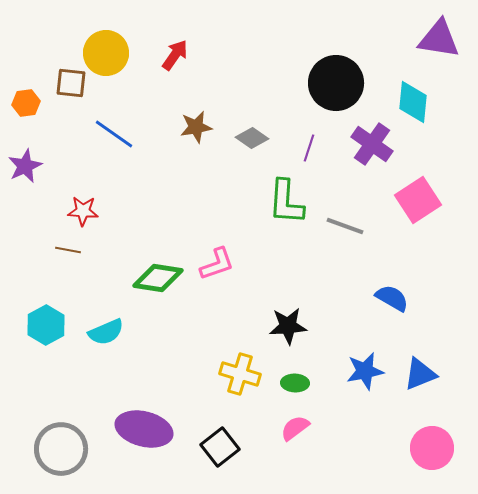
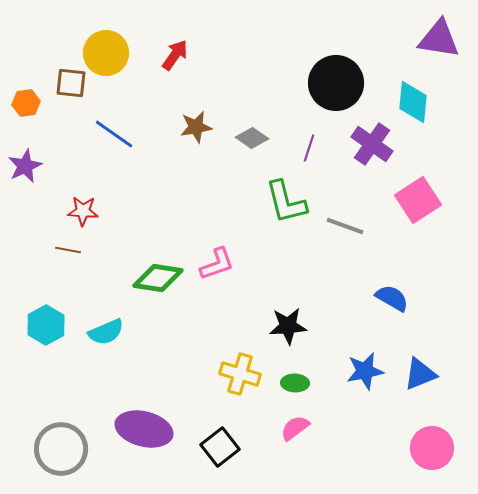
green L-shape: rotated 18 degrees counterclockwise
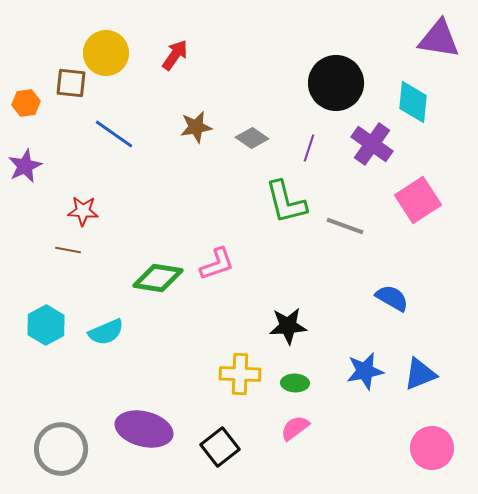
yellow cross: rotated 15 degrees counterclockwise
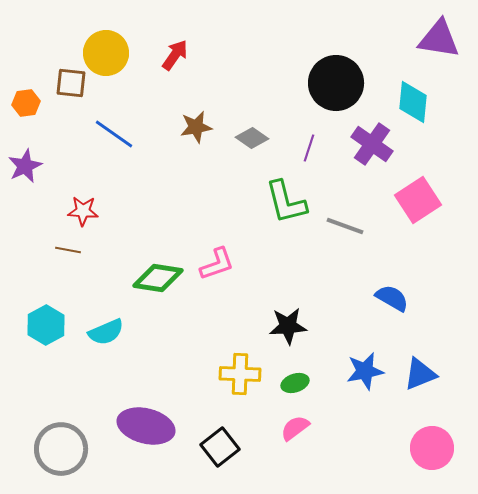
green ellipse: rotated 20 degrees counterclockwise
purple ellipse: moved 2 px right, 3 px up
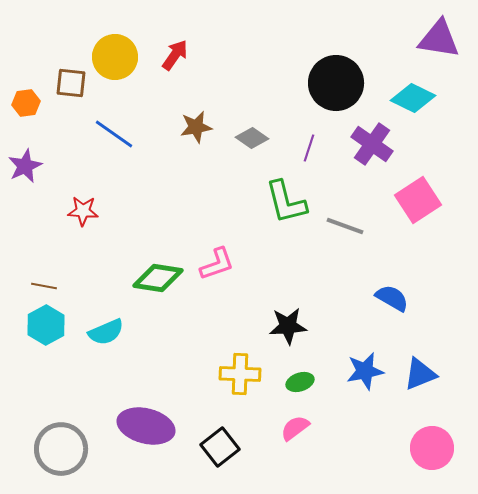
yellow circle: moved 9 px right, 4 px down
cyan diamond: moved 4 px up; rotated 69 degrees counterclockwise
brown line: moved 24 px left, 36 px down
green ellipse: moved 5 px right, 1 px up
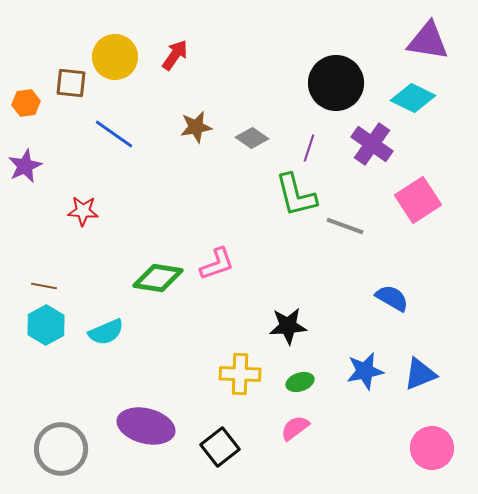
purple triangle: moved 11 px left, 2 px down
green L-shape: moved 10 px right, 7 px up
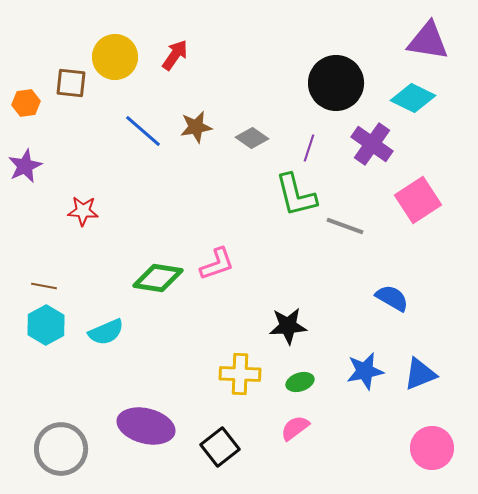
blue line: moved 29 px right, 3 px up; rotated 6 degrees clockwise
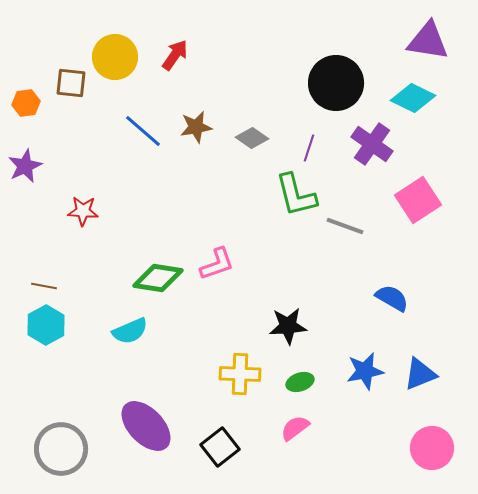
cyan semicircle: moved 24 px right, 1 px up
purple ellipse: rotated 32 degrees clockwise
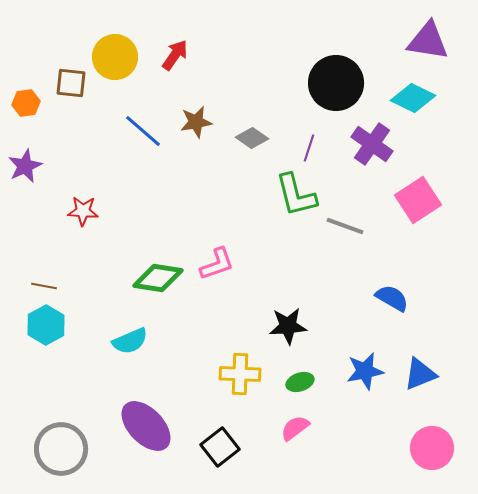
brown star: moved 5 px up
cyan semicircle: moved 10 px down
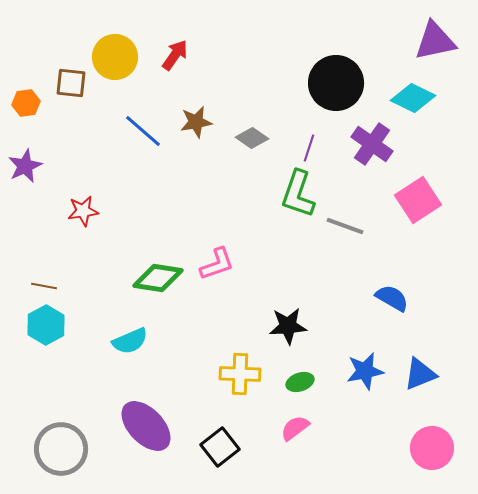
purple triangle: moved 7 px right; rotated 21 degrees counterclockwise
green L-shape: moved 2 px right, 1 px up; rotated 33 degrees clockwise
red star: rotated 12 degrees counterclockwise
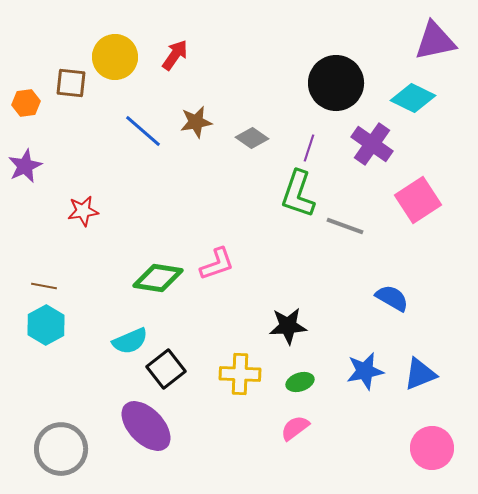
black square: moved 54 px left, 78 px up
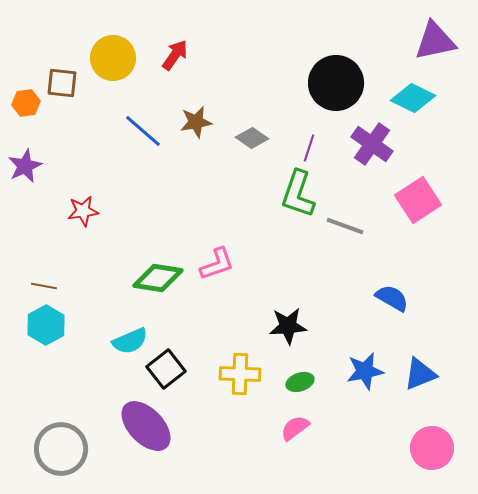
yellow circle: moved 2 px left, 1 px down
brown square: moved 9 px left
